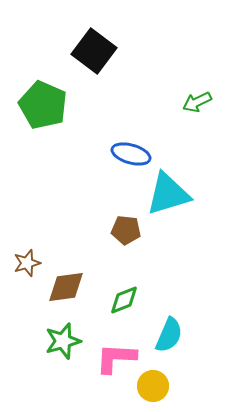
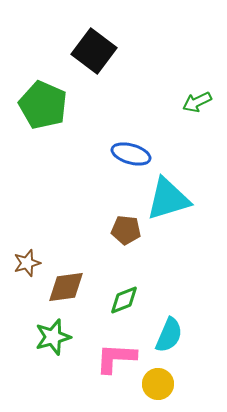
cyan triangle: moved 5 px down
green star: moved 10 px left, 4 px up
yellow circle: moved 5 px right, 2 px up
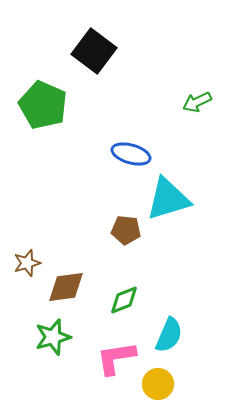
pink L-shape: rotated 12 degrees counterclockwise
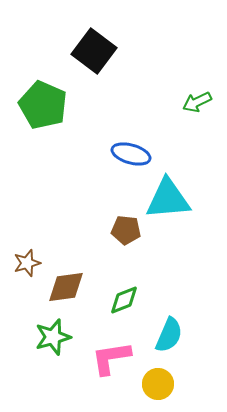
cyan triangle: rotated 12 degrees clockwise
pink L-shape: moved 5 px left
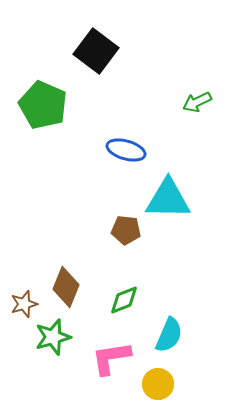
black square: moved 2 px right
blue ellipse: moved 5 px left, 4 px up
cyan triangle: rotated 6 degrees clockwise
brown star: moved 3 px left, 41 px down
brown diamond: rotated 60 degrees counterclockwise
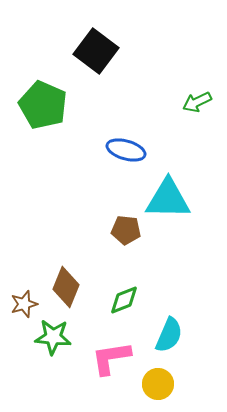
green star: rotated 21 degrees clockwise
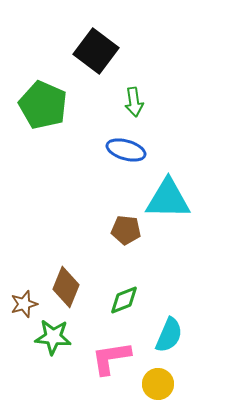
green arrow: moved 63 px left; rotated 72 degrees counterclockwise
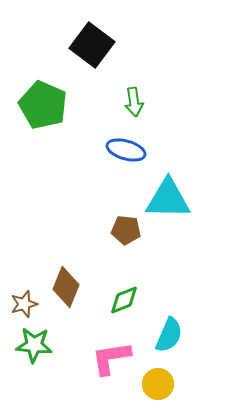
black square: moved 4 px left, 6 px up
green star: moved 19 px left, 8 px down
